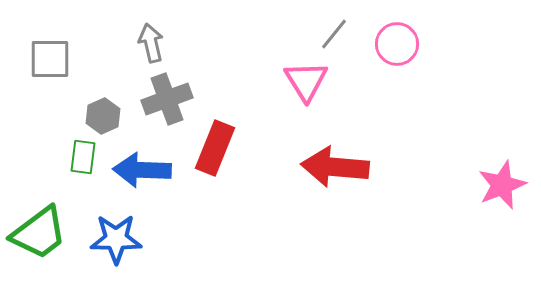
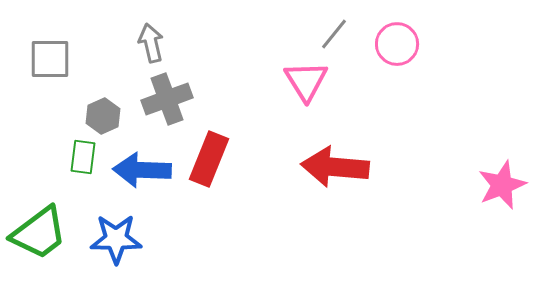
red rectangle: moved 6 px left, 11 px down
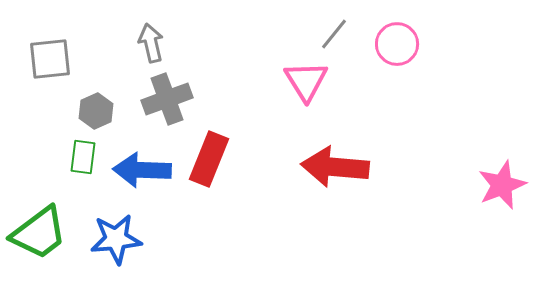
gray square: rotated 6 degrees counterclockwise
gray hexagon: moved 7 px left, 5 px up
blue star: rotated 6 degrees counterclockwise
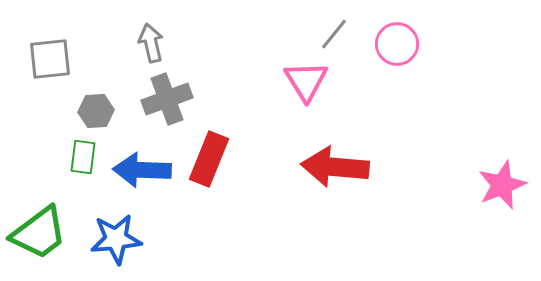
gray hexagon: rotated 20 degrees clockwise
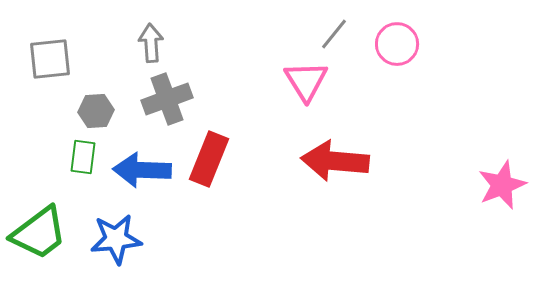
gray arrow: rotated 9 degrees clockwise
red arrow: moved 6 px up
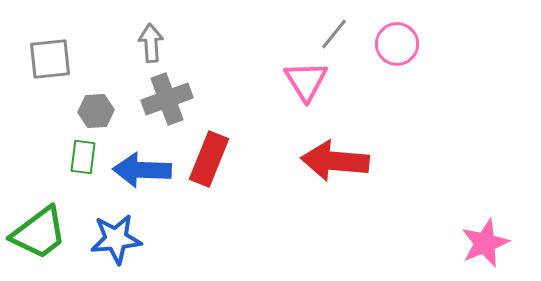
pink star: moved 17 px left, 58 px down
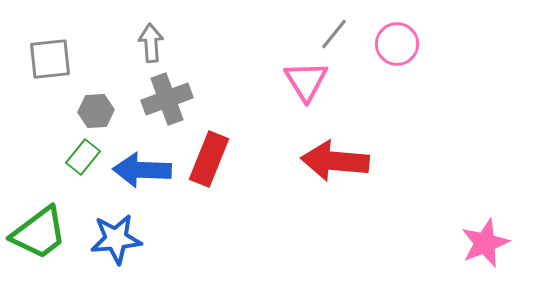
green rectangle: rotated 32 degrees clockwise
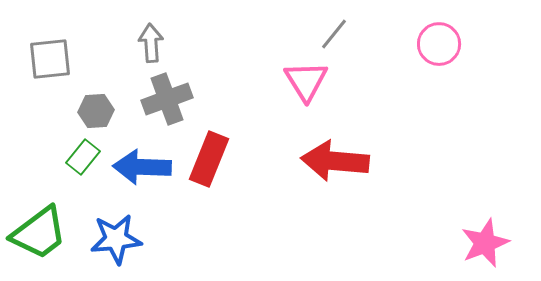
pink circle: moved 42 px right
blue arrow: moved 3 px up
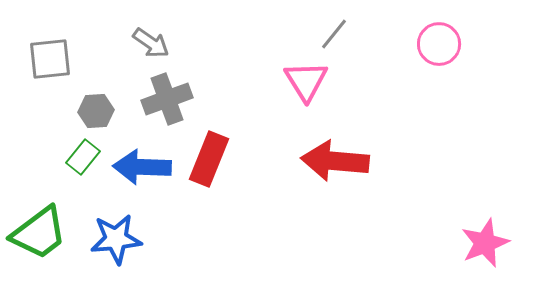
gray arrow: rotated 129 degrees clockwise
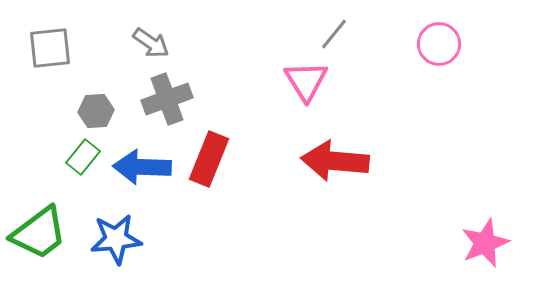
gray square: moved 11 px up
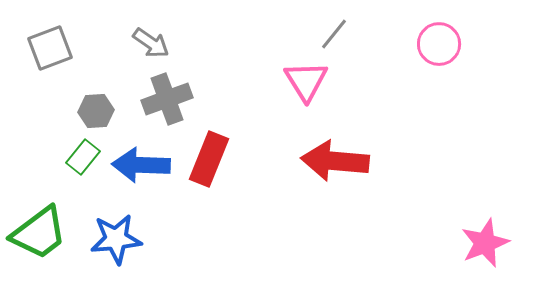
gray square: rotated 15 degrees counterclockwise
blue arrow: moved 1 px left, 2 px up
